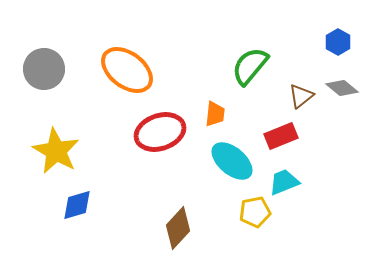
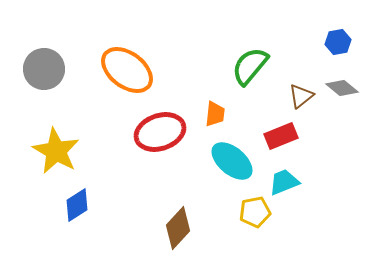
blue hexagon: rotated 20 degrees clockwise
blue diamond: rotated 16 degrees counterclockwise
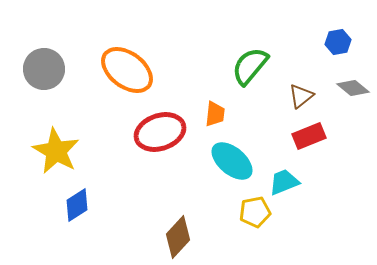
gray diamond: moved 11 px right
red rectangle: moved 28 px right
brown diamond: moved 9 px down
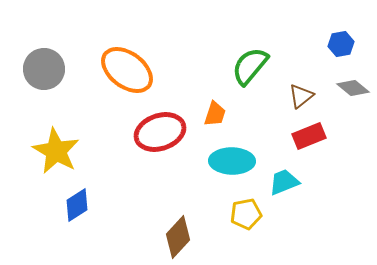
blue hexagon: moved 3 px right, 2 px down
orange trapezoid: rotated 12 degrees clockwise
cyan ellipse: rotated 39 degrees counterclockwise
yellow pentagon: moved 9 px left, 2 px down
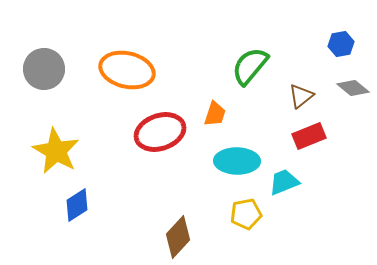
orange ellipse: rotated 24 degrees counterclockwise
cyan ellipse: moved 5 px right
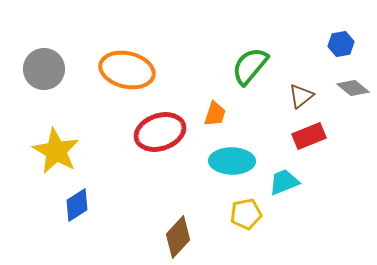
cyan ellipse: moved 5 px left
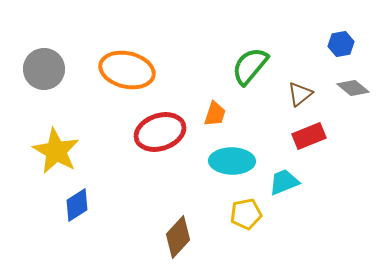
brown triangle: moved 1 px left, 2 px up
